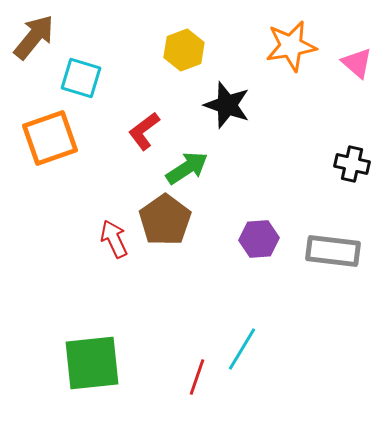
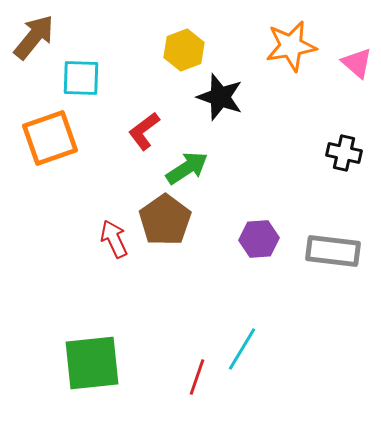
cyan square: rotated 15 degrees counterclockwise
black star: moved 7 px left, 8 px up
black cross: moved 8 px left, 11 px up
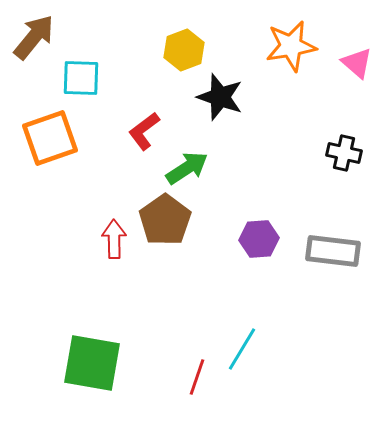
red arrow: rotated 24 degrees clockwise
green square: rotated 16 degrees clockwise
